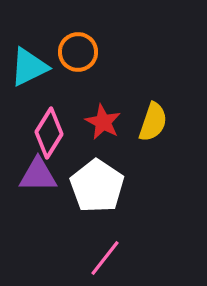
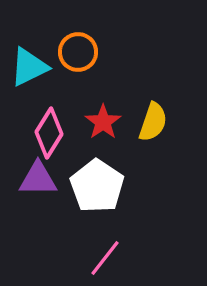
red star: rotated 9 degrees clockwise
purple triangle: moved 4 px down
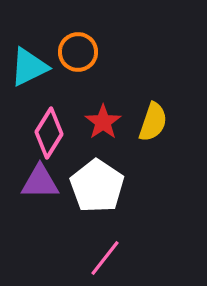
purple triangle: moved 2 px right, 3 px down
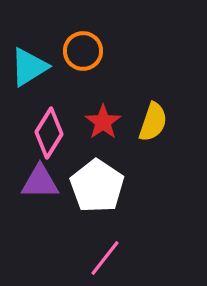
orange circle: moved 5 px right, 1 px up
cyan triangle: rotated 6 degrees counterclockwise
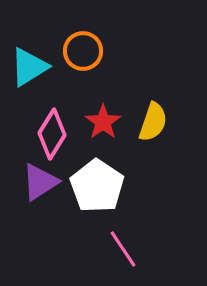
pink diamond: moved 3 px right, 1 px down
purple triangle: rotated 33 degrees counterclockwise
pink line: moved 18 px right, 9 px up; rotated 72 degrees counterclockwise
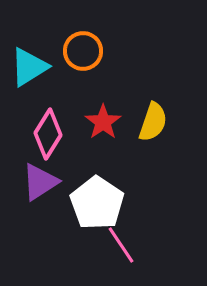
pink diamond: moved 4 px left
white pentagon: moved 17 px down
pink line: moved 2 px left, 4 px up
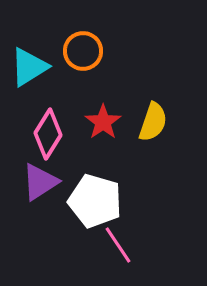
white pentagon: moved 2 px left, 2 px up; rotated 18 degrees counterclockwise
pink line: moved 3 px left
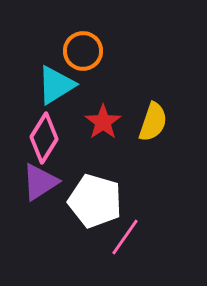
cyan triangle: moved 27 px right, 18 px down
pink diamond: moved 4 px left, 4 px down
pink line: moved 7 px right, 8 px up; rotated 69 degrees clockwise
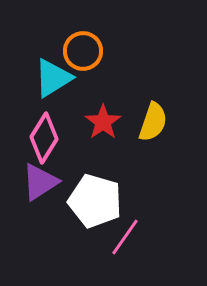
cyan triangle: moved 3 px left, 7 px up
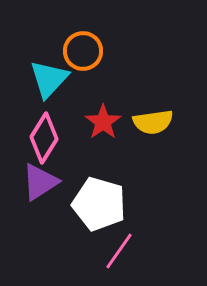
cyan triangle: moved 4 px left, 1 px down; rotated 15 degrees counterclockwise
yellow semicircle: rotated 63 degrees clockwise
white pentagon: moved 4 px right, 3 px down
pink line: moved 6 px left, 14 px down
